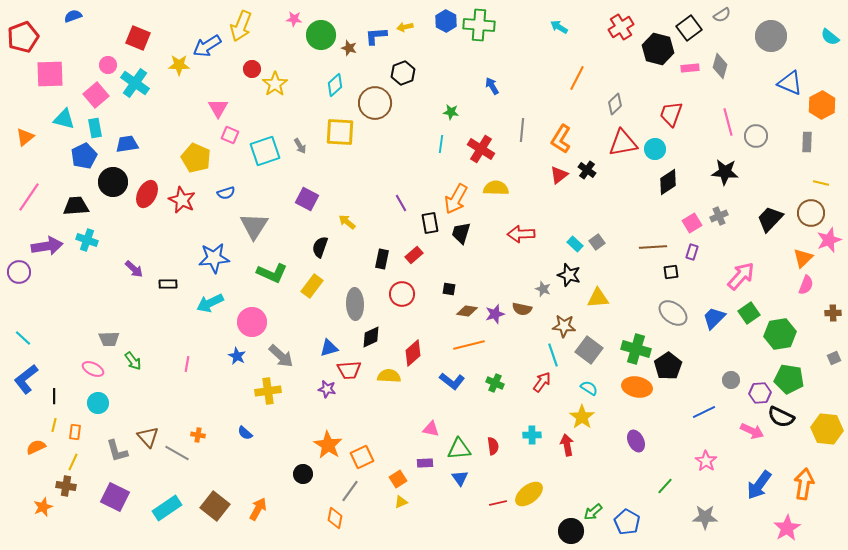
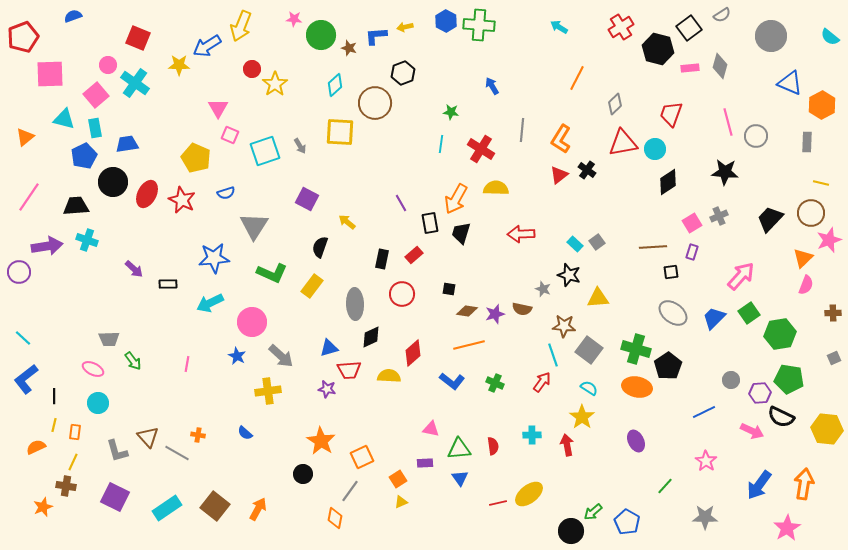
orange star at (328, 445): moved 7 px left, 4 px up
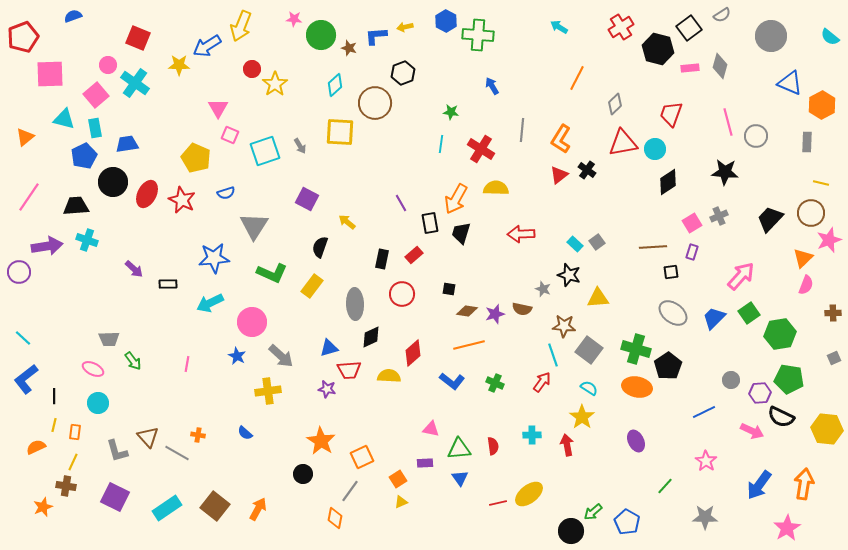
green cross at (479, 25): moved 1 px left, 10 px down
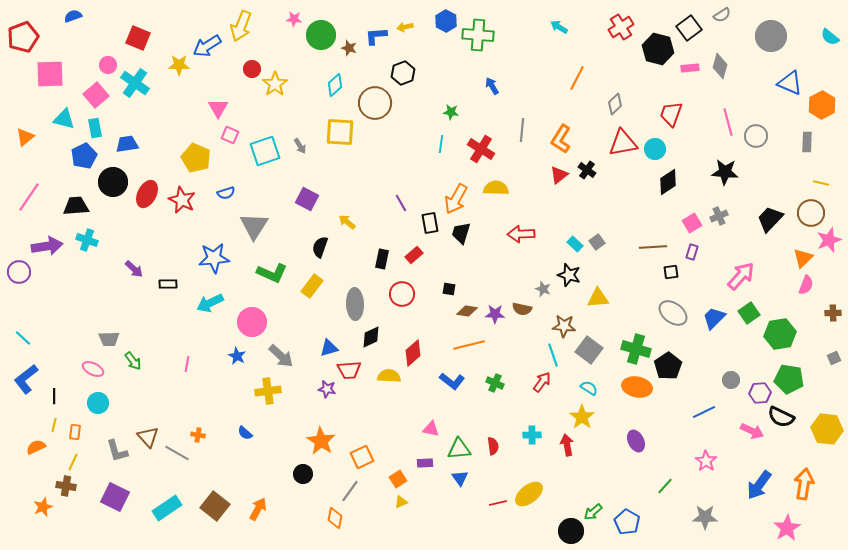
purple star at (495, 314): rotated 18 degrees clockwise
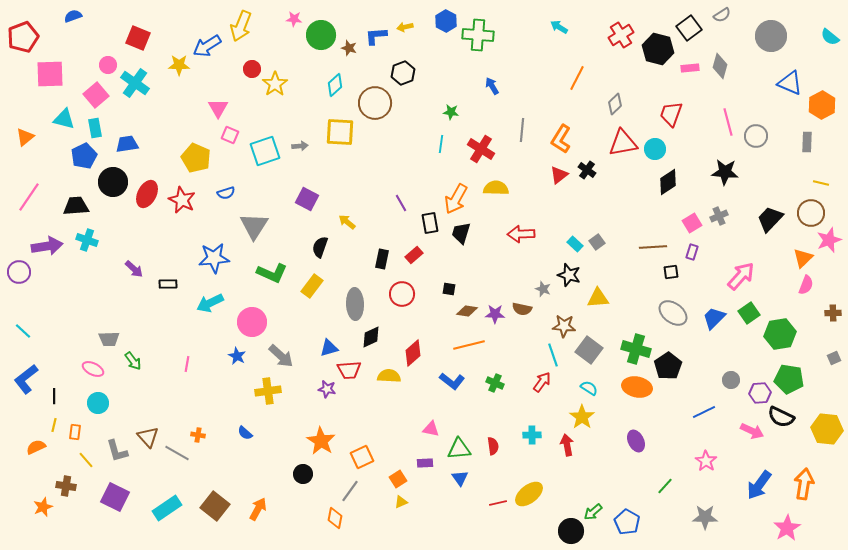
red cross at (621, 27): moved 8 px down
gray arrow at (300, 146): rotated 63 degrees counterclockwise
cyan line at (23, 338): moved 7 px up
yellow line at (73, 462): moved 13 px right, 2 px up; rotated 66 degrees counterclockwise
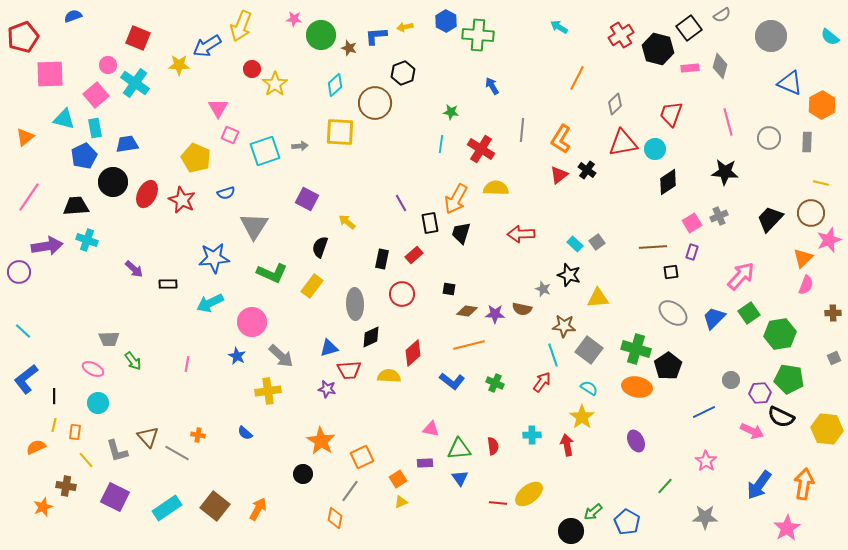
gray circle at (756, 136): moved 13 px right, 2 px down
red line at (498, 503): rotated 18 degrees clockwise
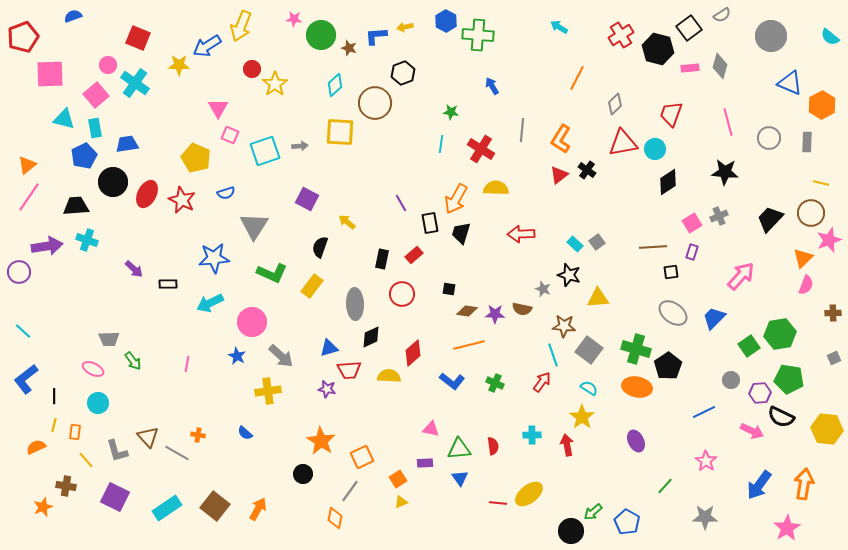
orange triangle at (25, 137): moved 2 px right, 28 px down
green square at (749, 313): moved 33 px down
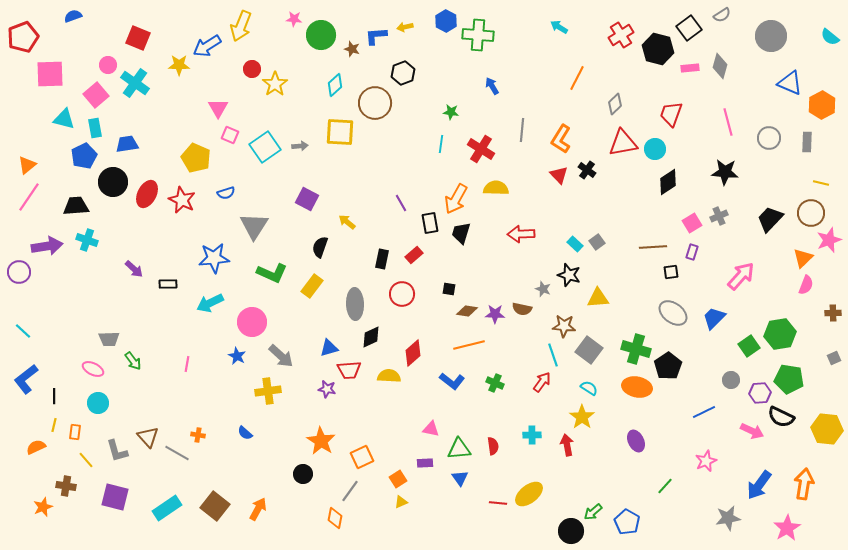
brown star at (349, 48): moved 3 px right, 1 px down
cyan square at (265, 151): moved 4 px up; rotated 16 degrees counterclockwise
red triangle at (559, 175): rotated 36 degrees counterclockwise
pink star at (706, 461): rotated 15 degrees clockwise
purple square at (115, 497): rotated 12 degrees counterclockwise
gray star at (705, 517): moved 23 px right, 1 px down; rotated 10 degrees counterclockwise
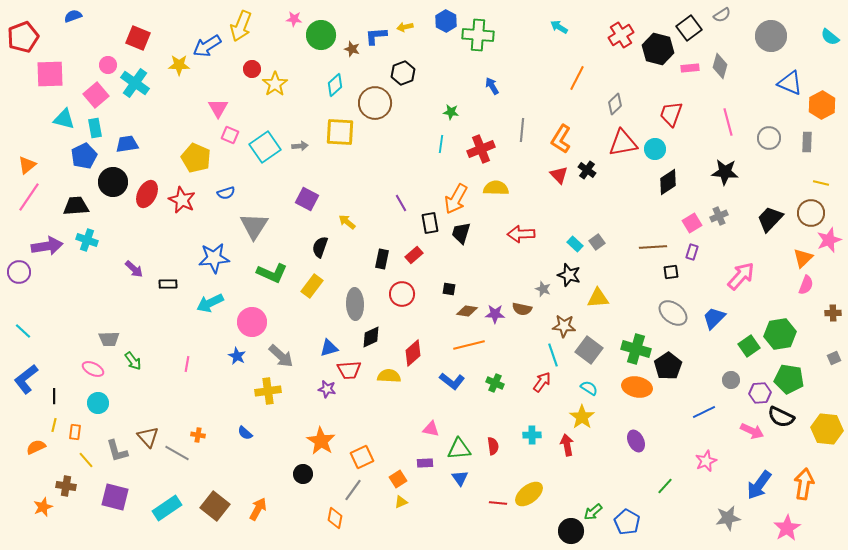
red cross at (481, 149): rotated 36 degrees clockwise
gray line at (350, 491): moved 3 px right, 1 px up
